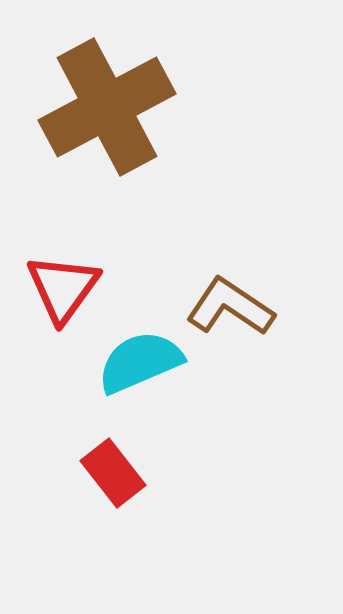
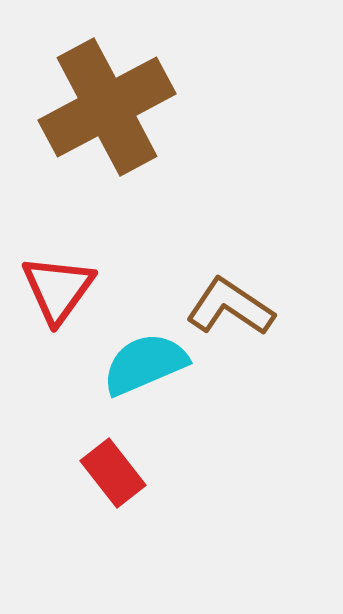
red triangle: moved 5 px left, 1 px down
cyan semicircle: moved 5 px right, 2 px down
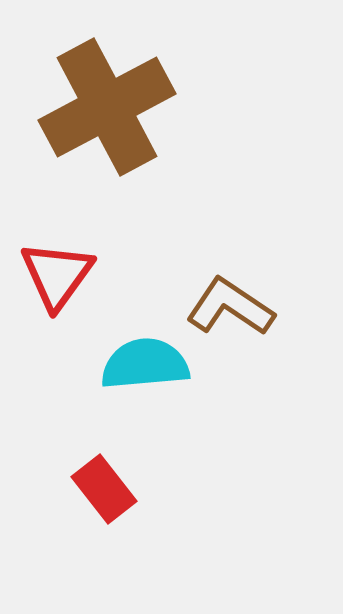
red triangle: moved 1 px left, 14 px up
cyan semicircle: rotated 18 degrees clockwise
red rectangle: moved 9 px left, 16 px down
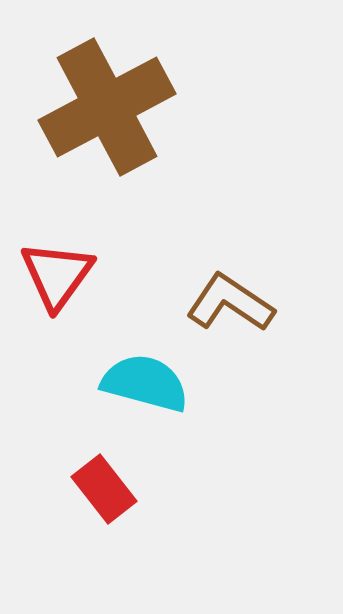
brown L-shape: moved 4 px up
cyan semicircle: moved 19 px down; rotated 20 degrees clockwise
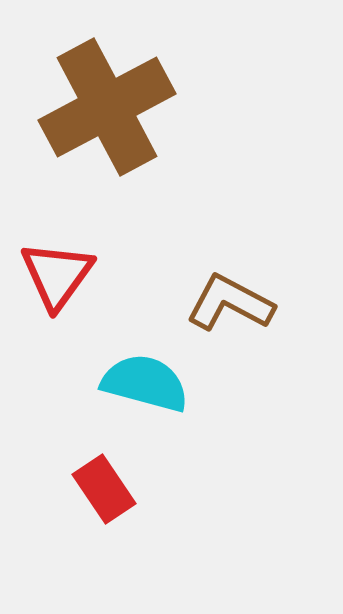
brown L-shape: rotated 6 degrees counterclockwise
red rectangle: rotated 4 degrees clockwise
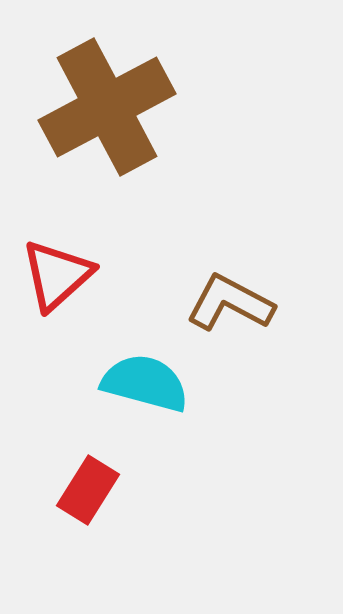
red triangle: rotated 12 degrees clockwise
red rectangle: moved 16 px left, 1 px down; rotated 66 degrees clockwise
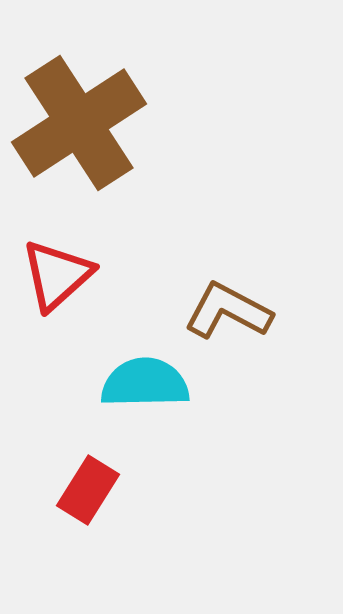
brown cross: moved 28 px left, 16 px down; rotated 5 degrees counterclockwise
brown L-shape: moved 2 px left, 8 px down
cyan semicircle: rotated 16 degrees counterclockwise
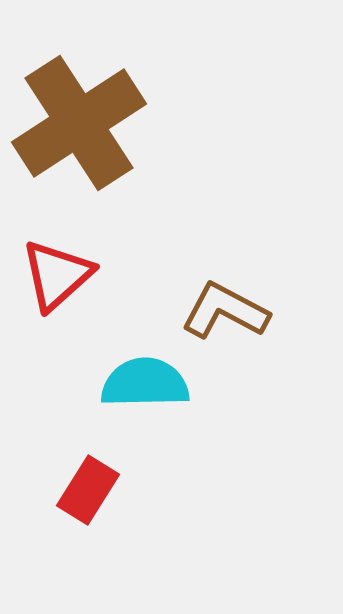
brown L-shape: moved 3 px left
